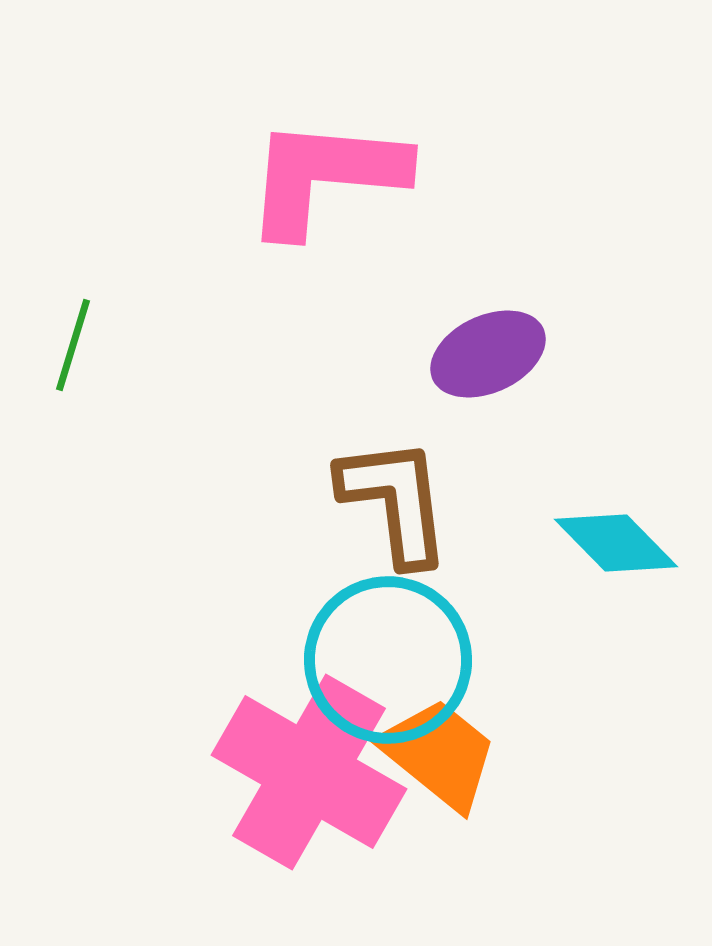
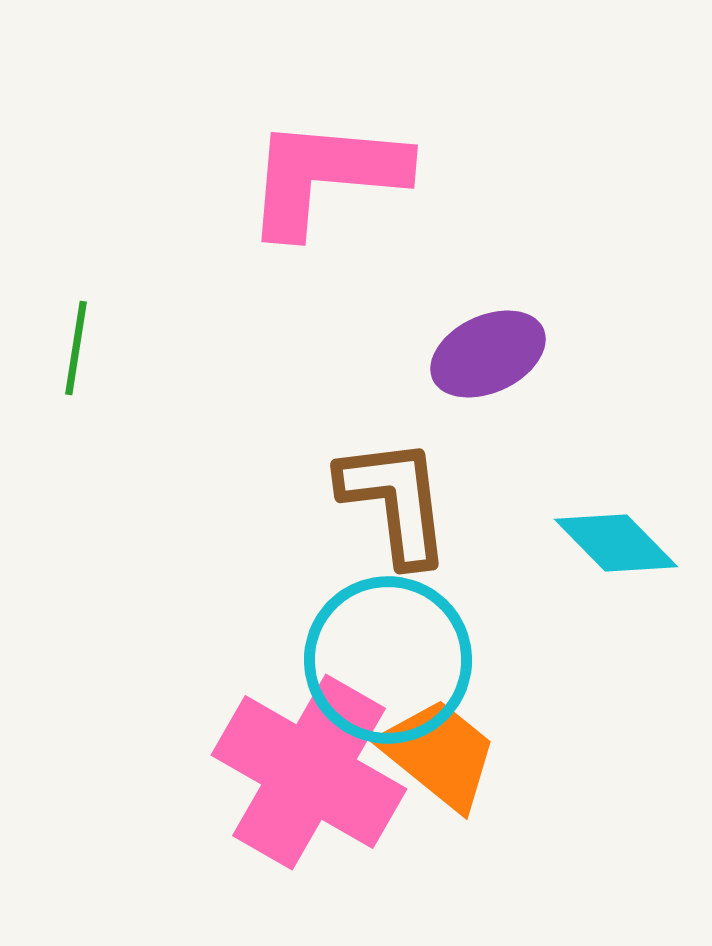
green line: moved 3 px right, 3 px down; rotated 8 degrees counterclockwise
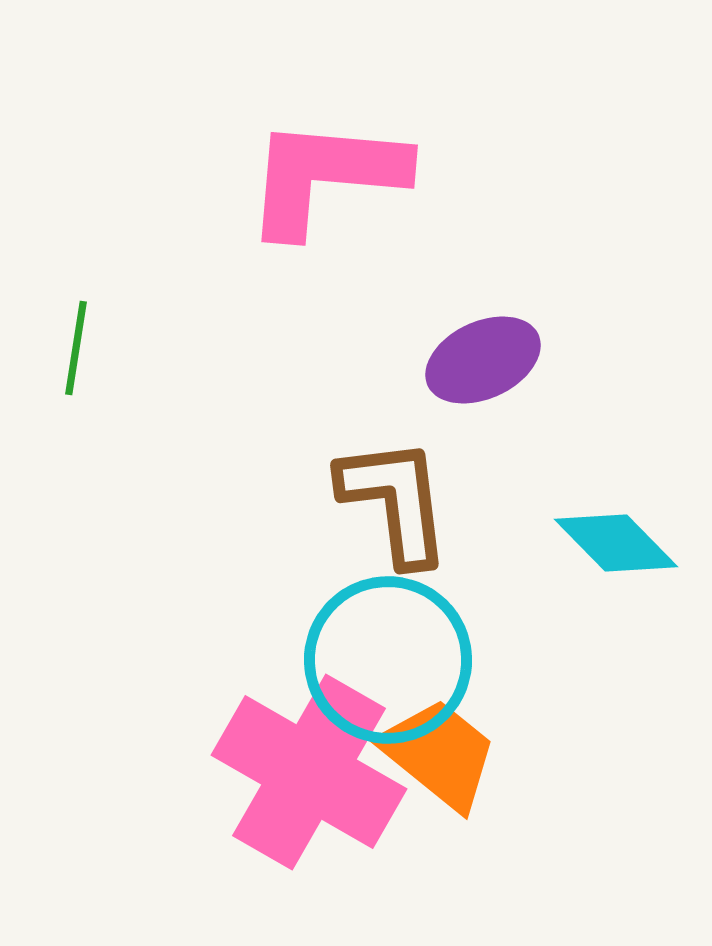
purple ellipse: moved 5 px left, 6 px down
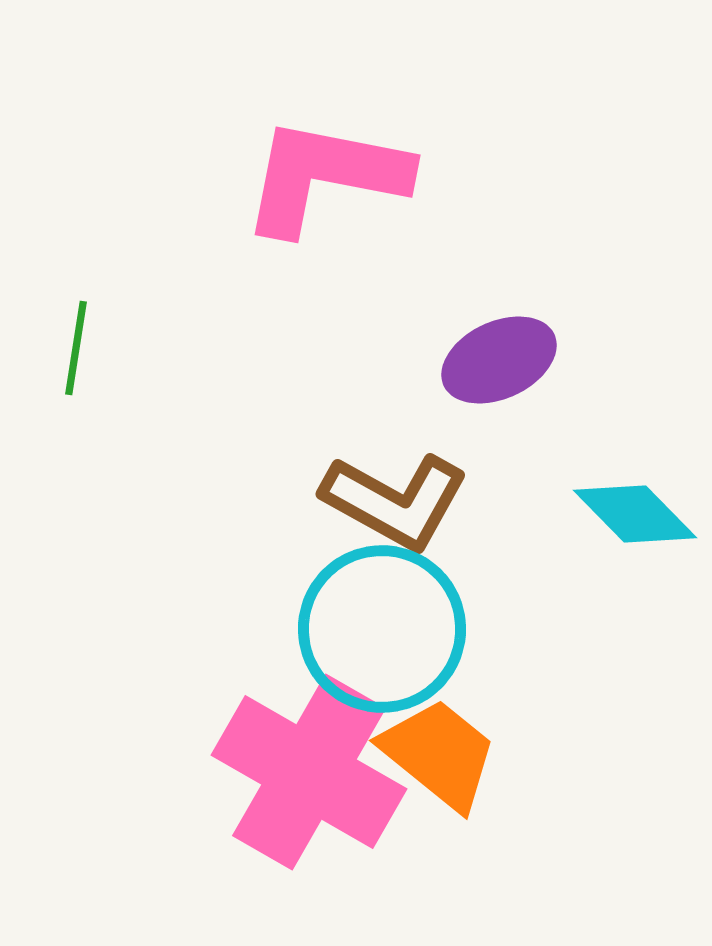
pink L-shape: rotated 6 degrees clockwise
purple ellipse: moved 16 px right
brown L-shape: rotated 126 degrees clockwise
cyan diamond: moved 19 px right, 29 px up
cyan circle: moved 6 px left, 31 px up
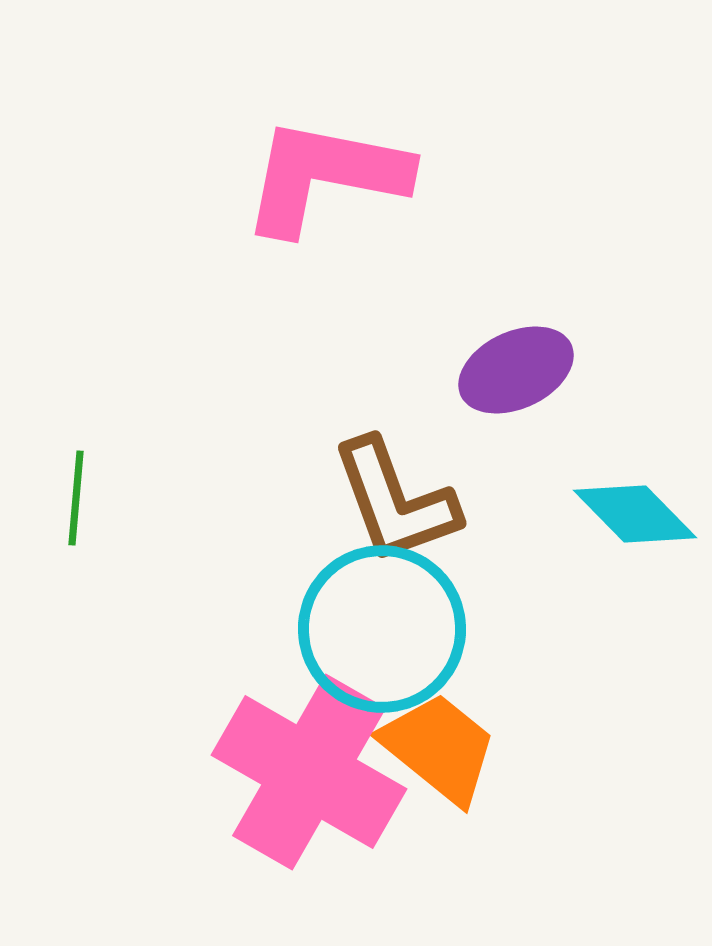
green line: moved 150 px down; rotated 4 degrees counterclockwise
purple ellipse: moved 17 px right, 10 px down
brown L-shape: rotated 41 degrees clockwise
orange trapezoid: moved 6 px up
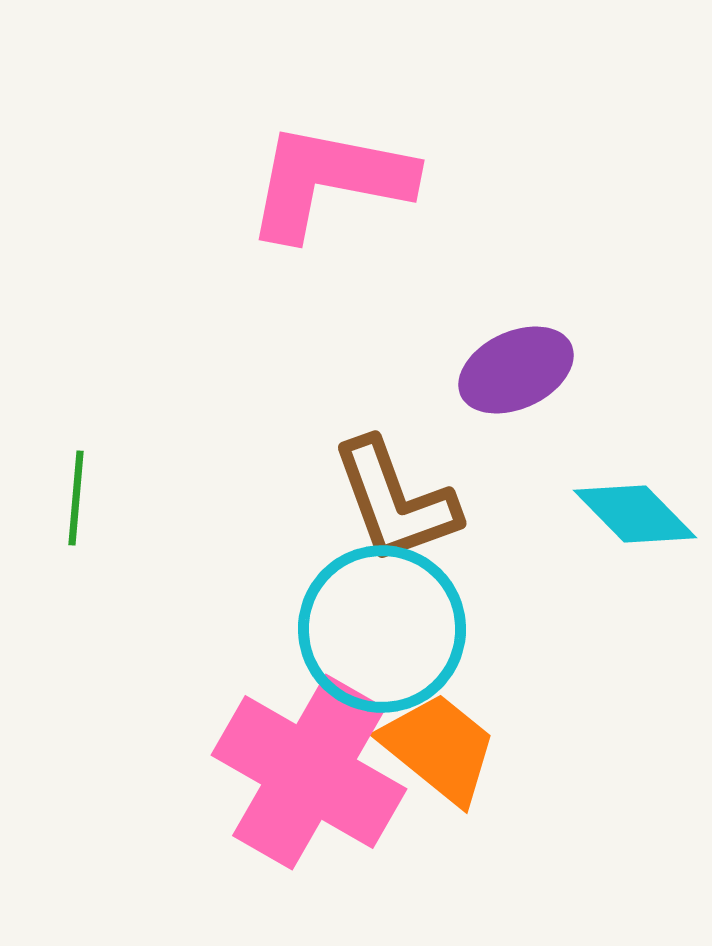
pink L-shape: moved 4 px right, 5 px down
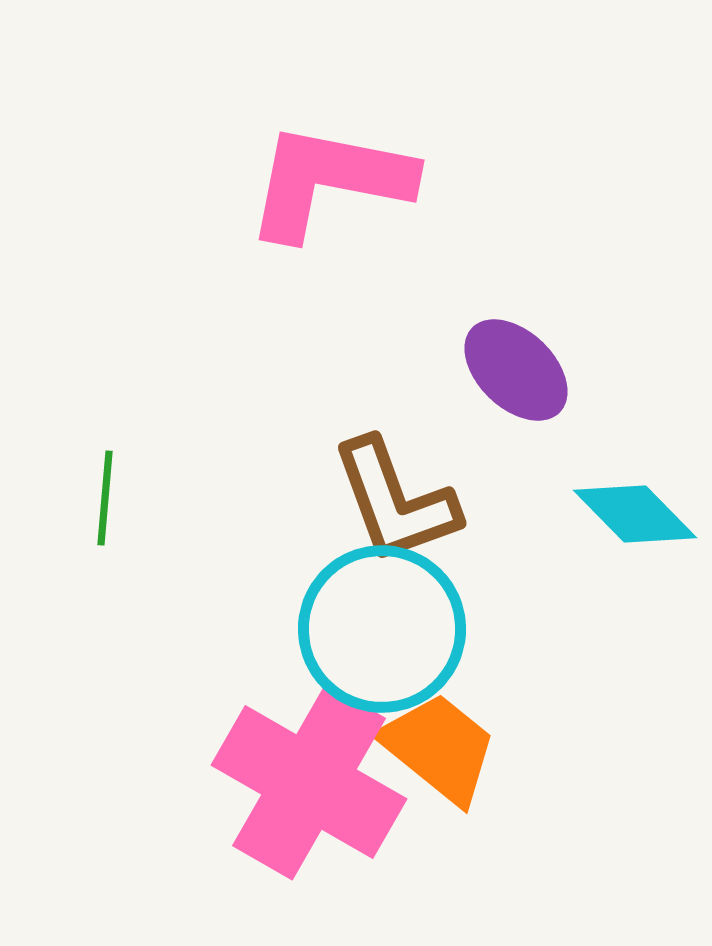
purple ellipse: rotated 69 degrees clockwise
green line: moved 29 px right
pink cross: moved 10 px down
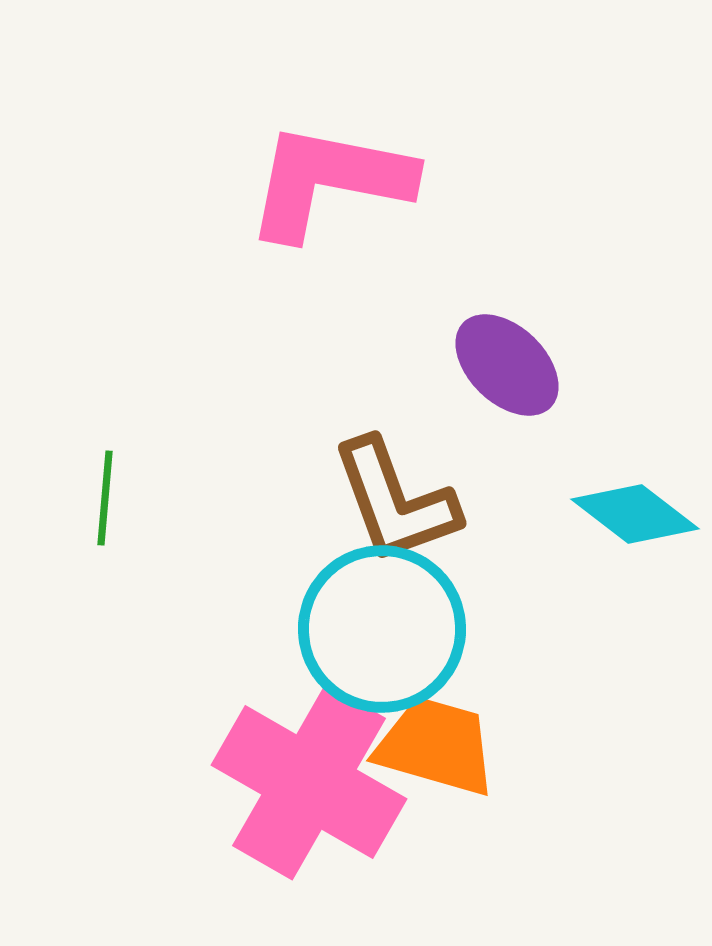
purple ellipse: moved 9 px left, 5 px up
cyan diamond: rotated 8 degrees counterclockwise
orange trapezoid: moved 3 px left, 2 px up; rotated 23 degrees counterclockwise
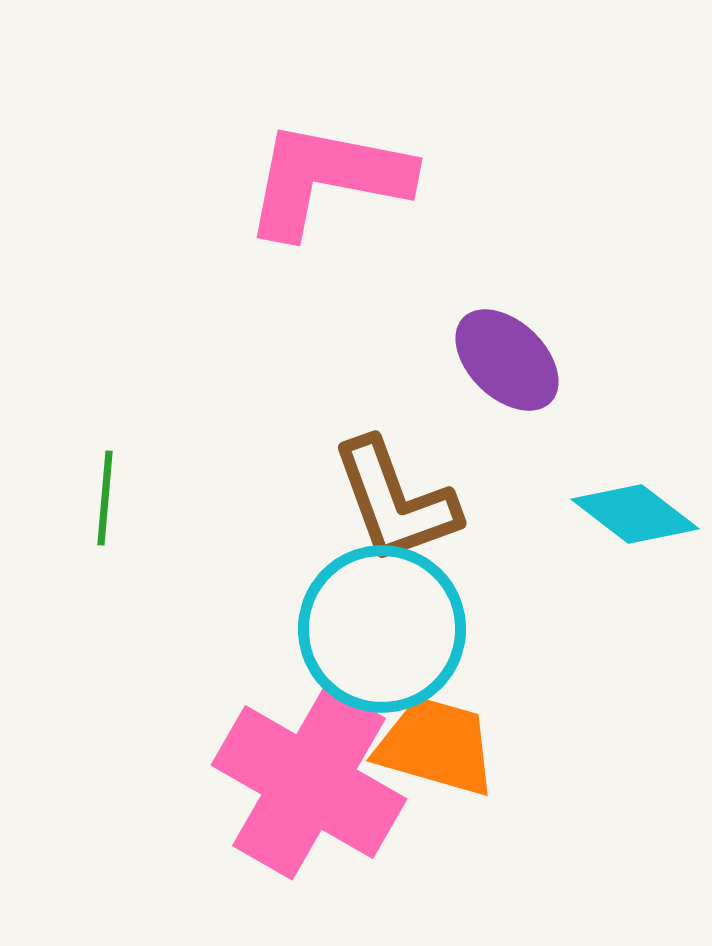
pink L-shape: moved 2 px left, 2 px up
purple ellipse: moved 5 px up
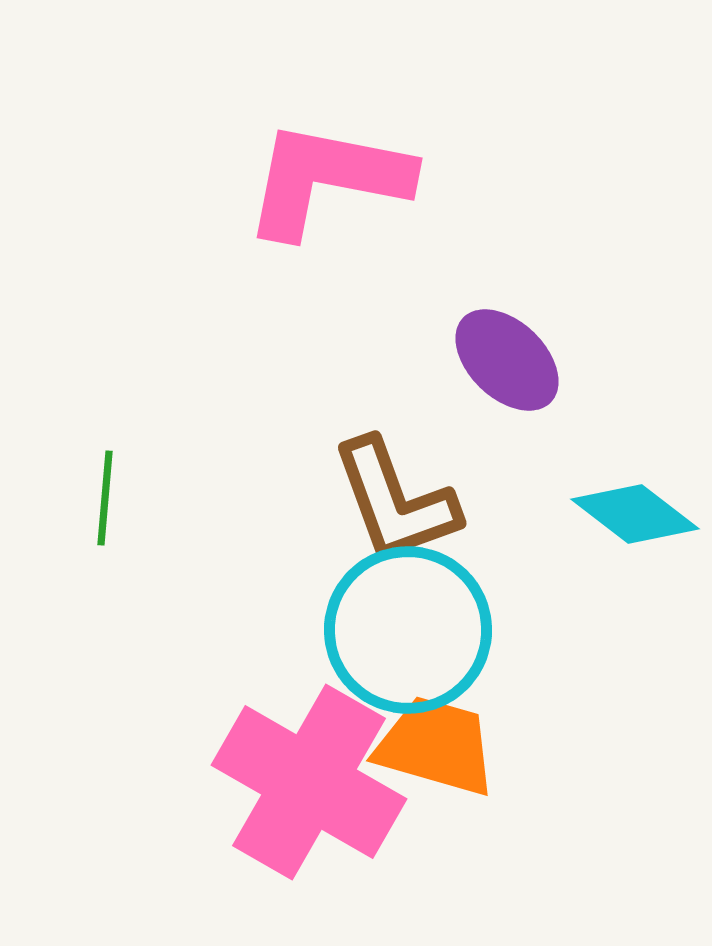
cyan circle: moved 26 px right, 1 px down
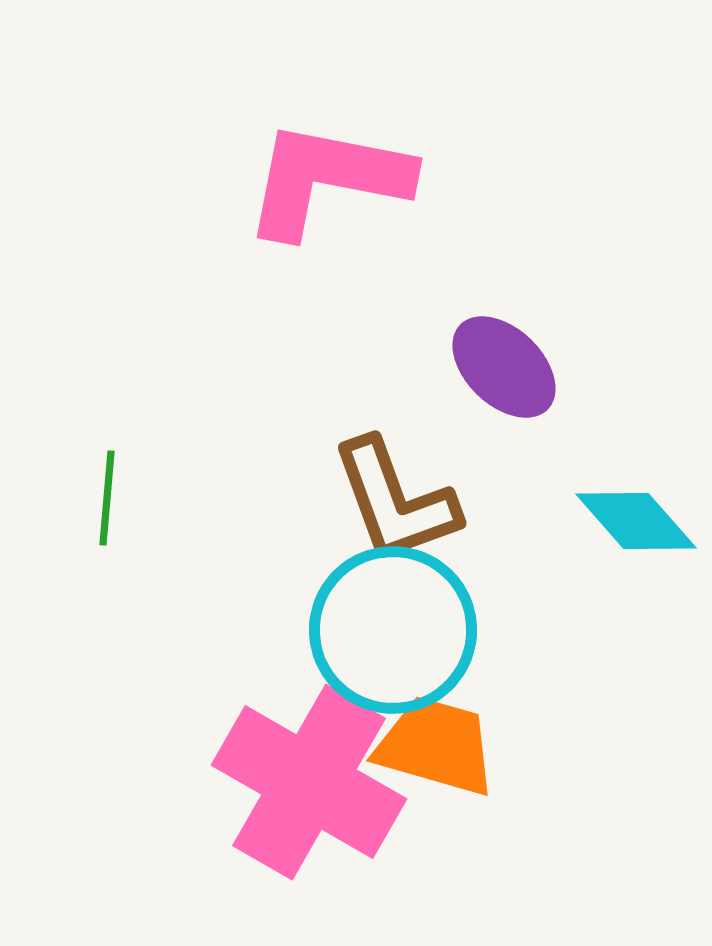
purple ellipse: moved 3 px left, 7 px down
green line: moved 2 px right
cyan diamond: moved 1 px right, 7 px down; rotated 11 degrees clockwise
cyan circle: moved 15 px left
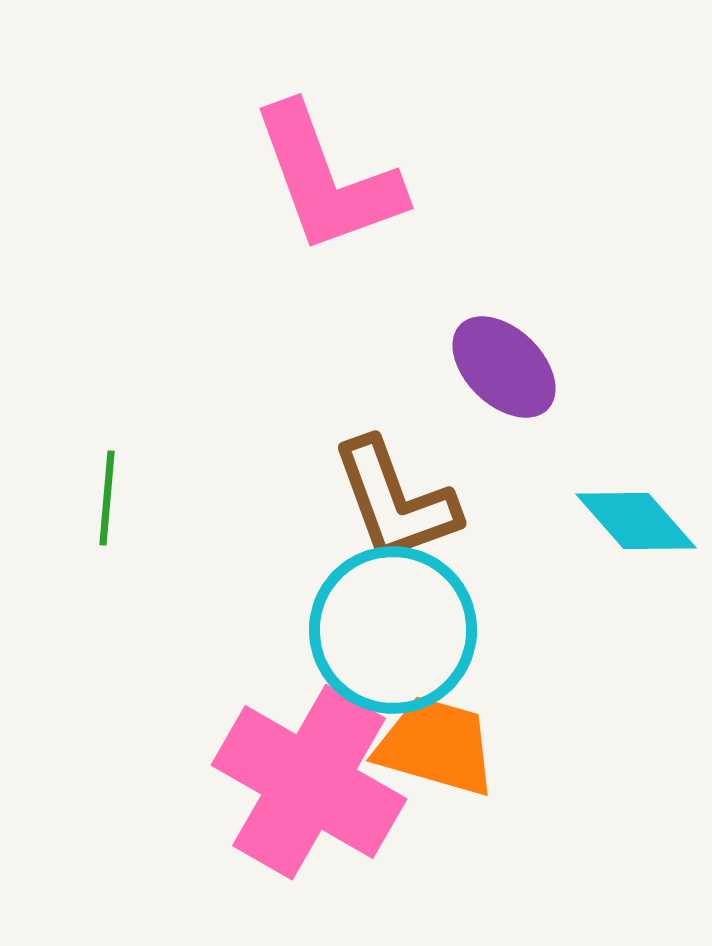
pink L-shape: rotated 121 degrees counterclockwise
